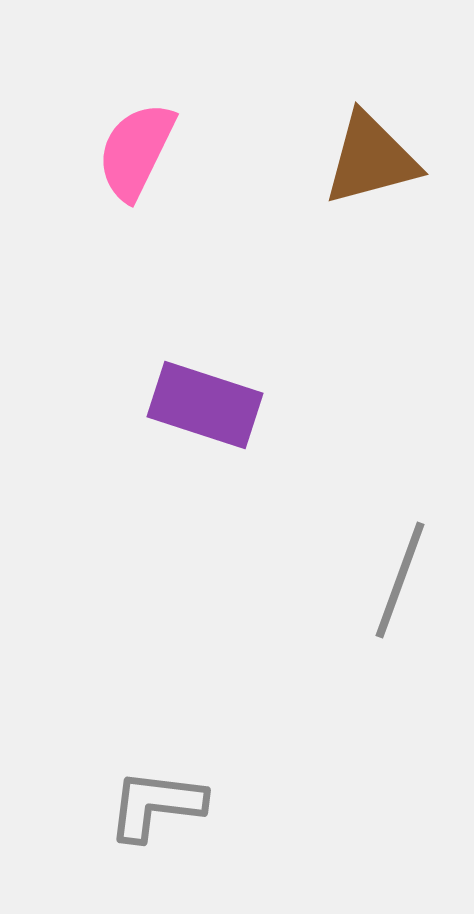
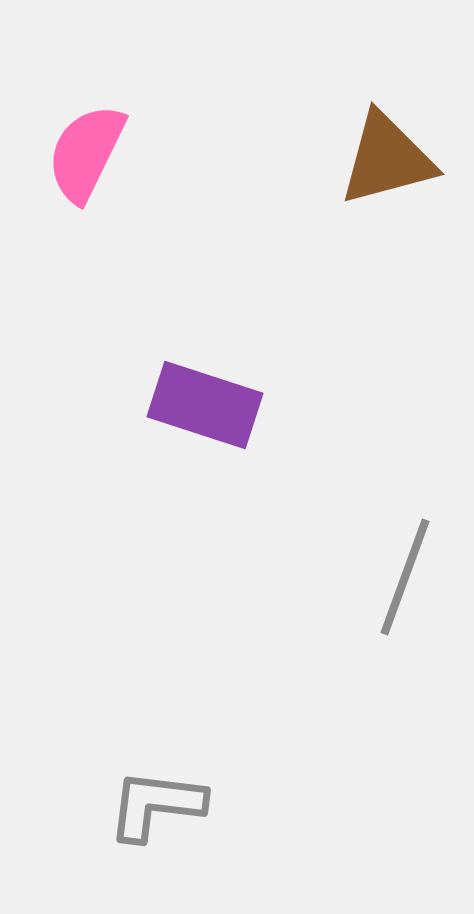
pink semicircle: moved 50 px left, 2 px down
brown triangle: moved 16 px right
gray line: moved 5 px right, 3 px up
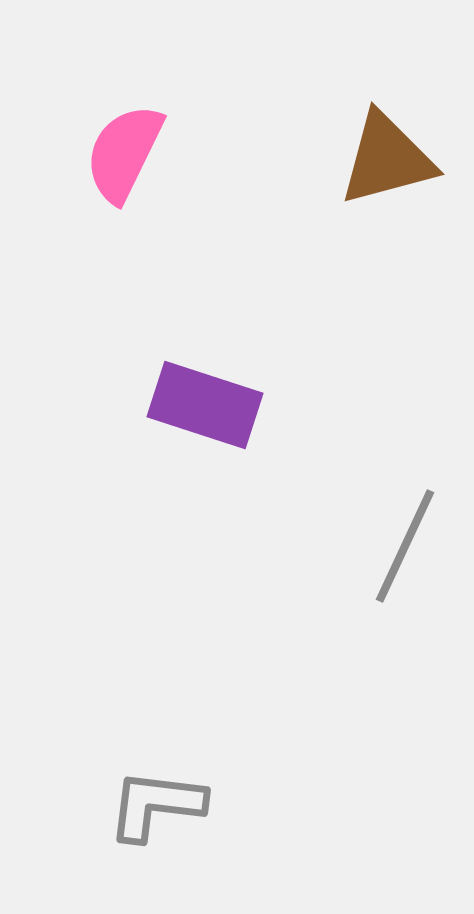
pink semicircle: moved 38 px right
gray line: moved 31 px up; rotated 5 degrees clockwise
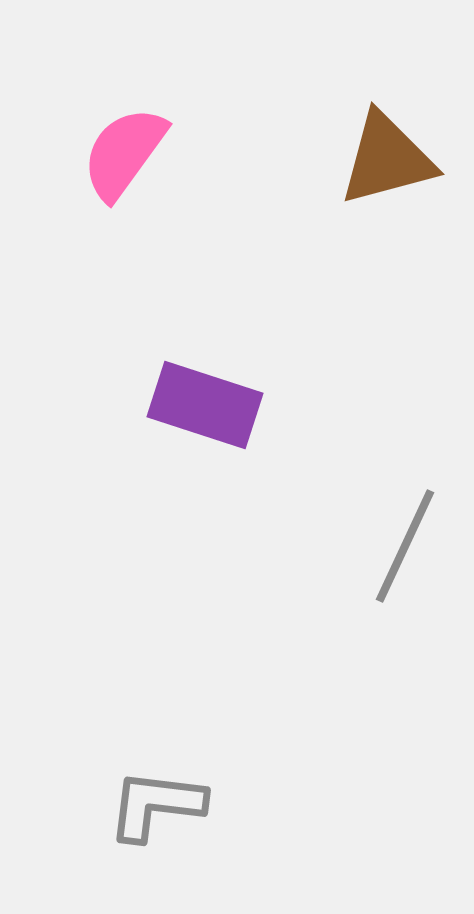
pink semicircle: rotated 10 degrees clockwise
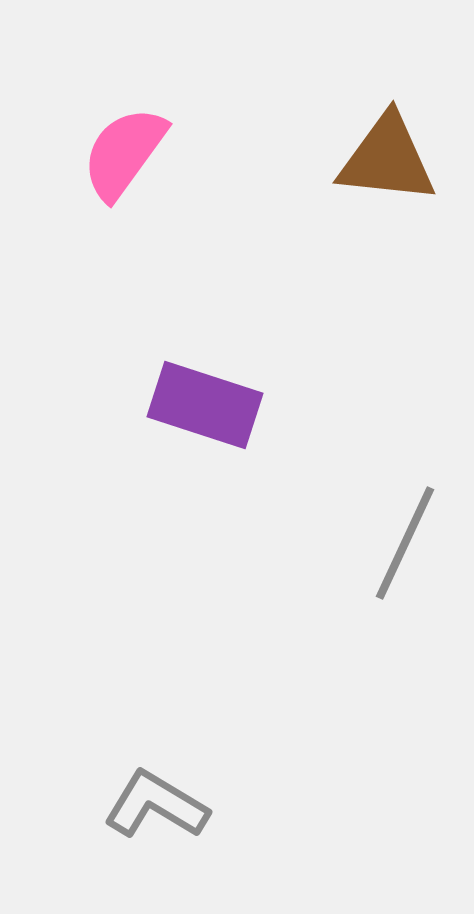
brown triangle: rotated 21 degrees clockwise
gray line: moved 3 px up
gray L-shape: rotated 24 degrees clockwise
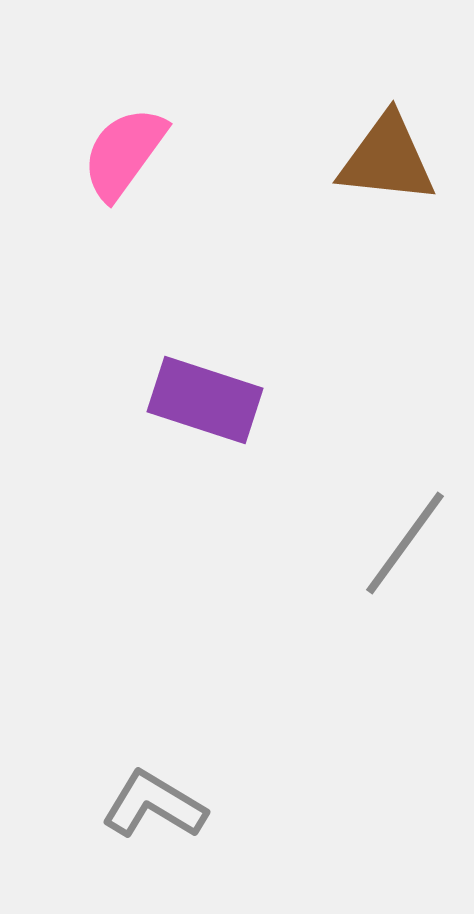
purple rectangle: moved 5 px up
gray line: rotated 11 degrees clockwise
gray L-shape: moved 2 px left
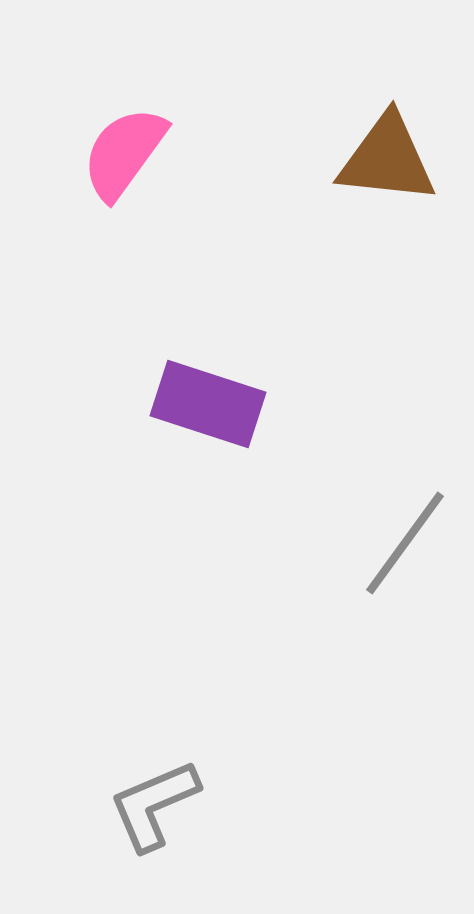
purple rectangle: moved 3 px right, 4 px down
gray L-shape: rotated 54 degrees counterclockwise
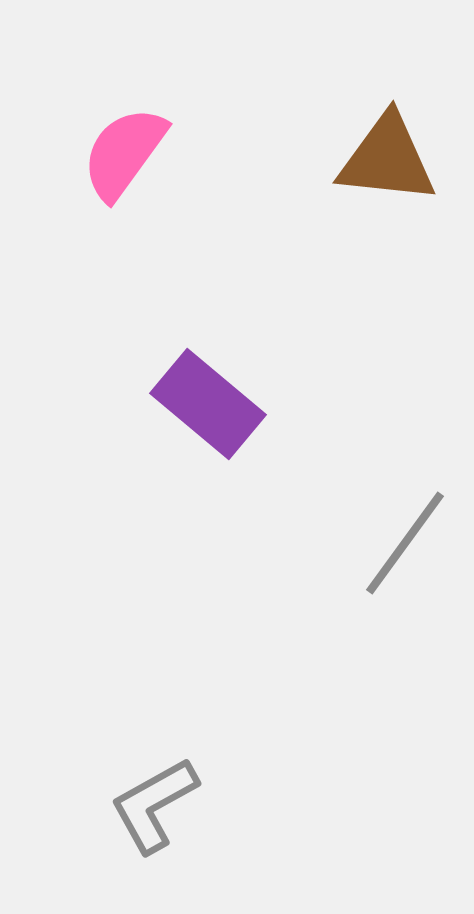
purple rectangle: rotated 22 degrees clockwise
gray L-shape: rotated 6 degrees counterclockwise
